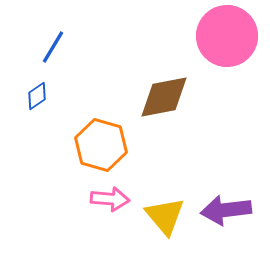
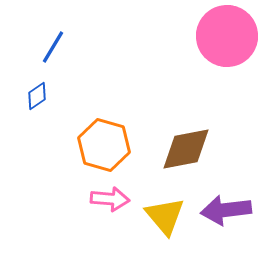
brown diamond: moved 22 px right, 52 px down
orange hexagon: moved 3 px right
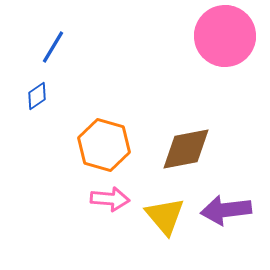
pink circle: moved 2 px left
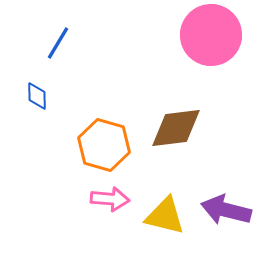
pink circle: moved 14 px left, 1 px up
blue line: moved 5 px right, 4 px up
blue diamond: rotated 56 degrees counterclockwise
brown diamond: moved 10 px left, 21 px up; rotated 4 degrees clockwise
purple arrow: rotated 21 degrees clockwise
yellow triangle: rotated 36 degrees counterclockwise
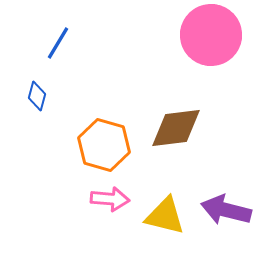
blue diamond: rotated 16 degrees clockwise
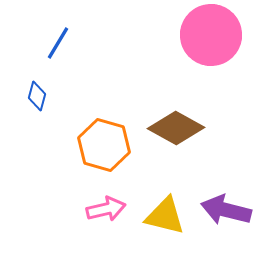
brown diamond: rotated 36 degrees clockwise
pink arrow: moved 4 px left, 10 px down; rotated 18 degrees counterclockwise
